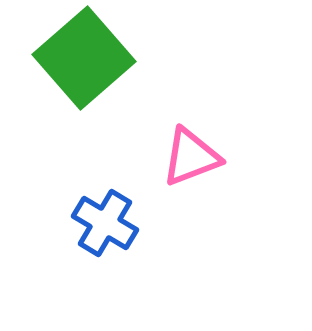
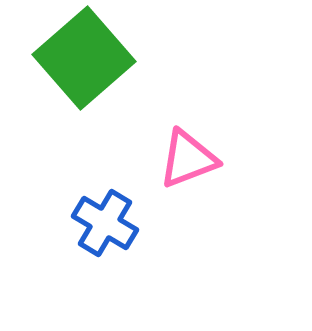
pink triangle: moved 3 px left, 2 px down
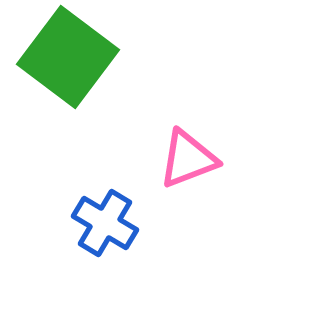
green square: moved 16 px left, 1 px up; rotated 12 degrees counterclockwise
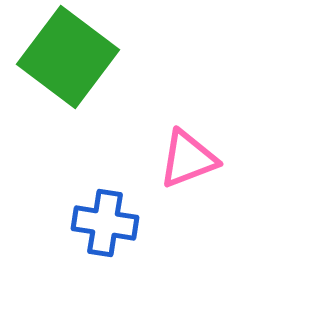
blue cross: rotated 22 degrees counterclockwise
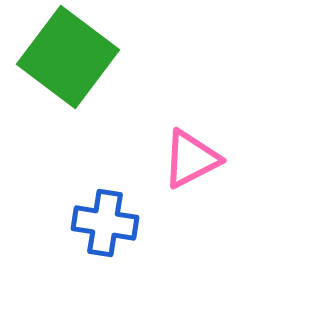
pink triangle: moved 3 px right; rotated 6 degrees counterclockwise
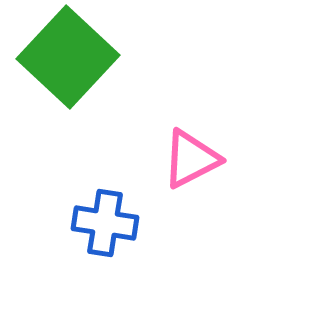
green square: rotated 6 degrees clockwise
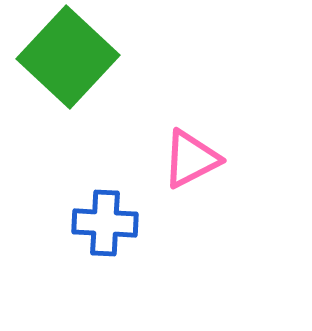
blue cross: rotated 6 degrees counterclockwise
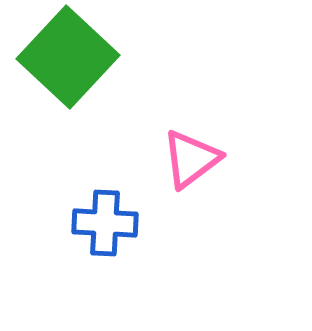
pink triangle: rotated 10 degrees counterclockwise
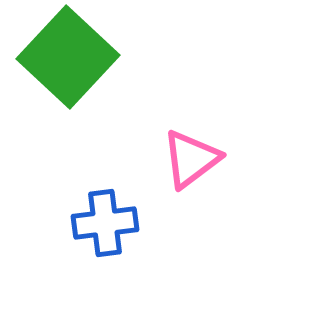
blue cross: rotated 10 degrees counterclockwise
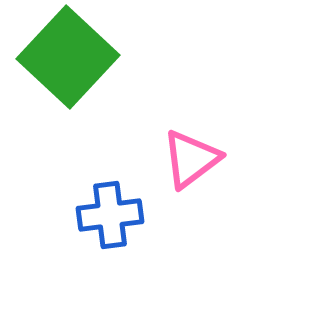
blue cross: moved 5 px right, 8 px up
